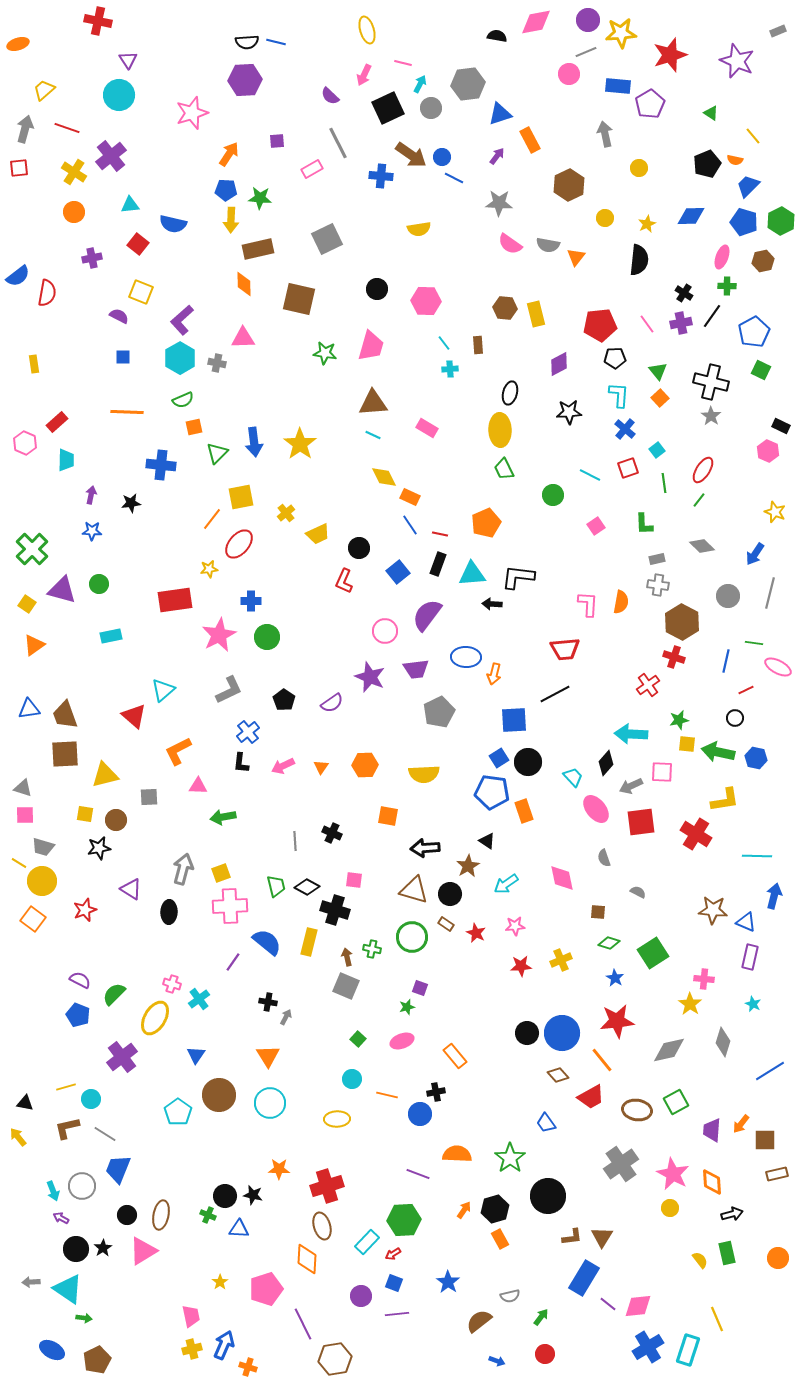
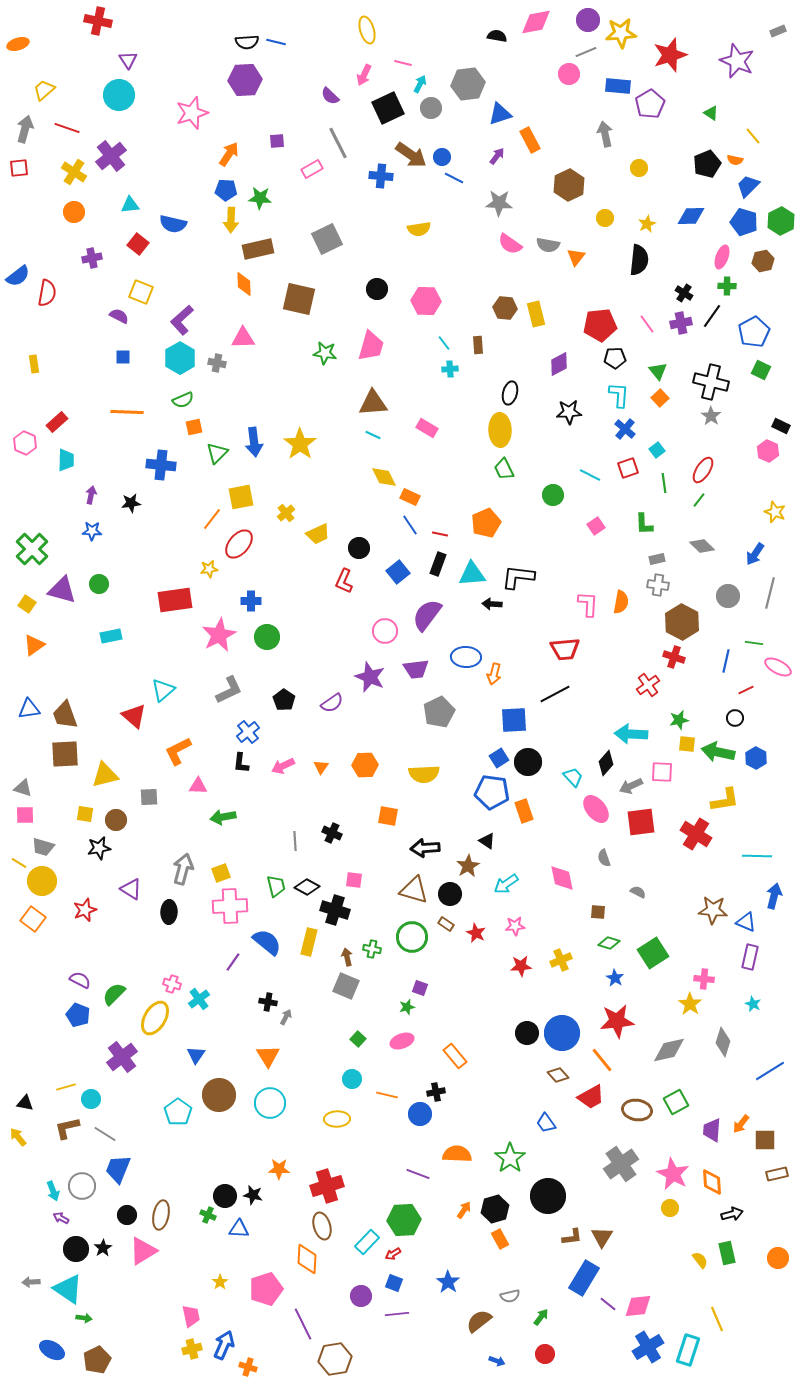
blue hexagon at (756, 758): rotated 15 degrees clockwise
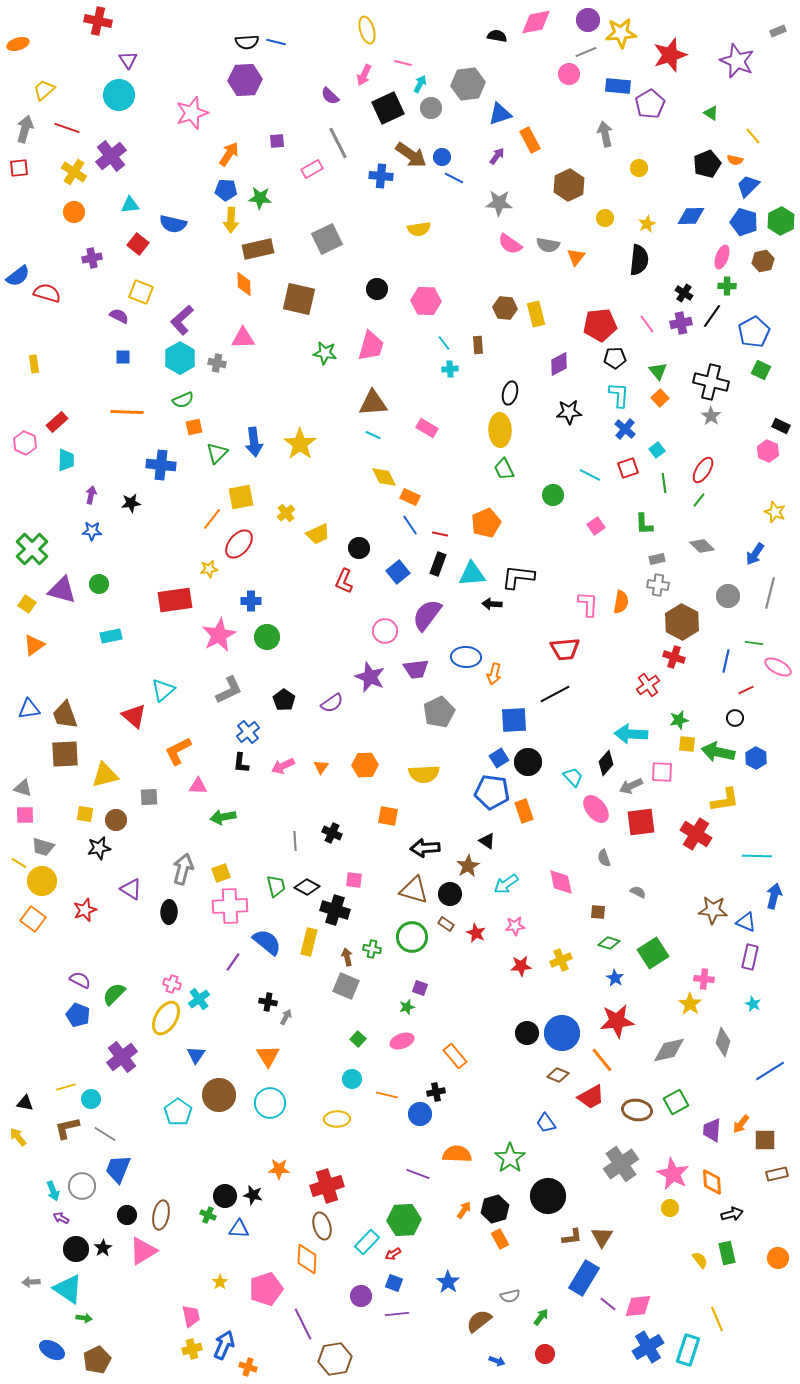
red semicircle at (47, 293): rotated 84 degrees counterclockwise
pink diamond at (562, 878): moved 1 px left, 4 px down
yellow ellipse at (155, 1018): moved 11 px right
brown diamond at (558, 1075): rotated 25 degrees counterclockwise
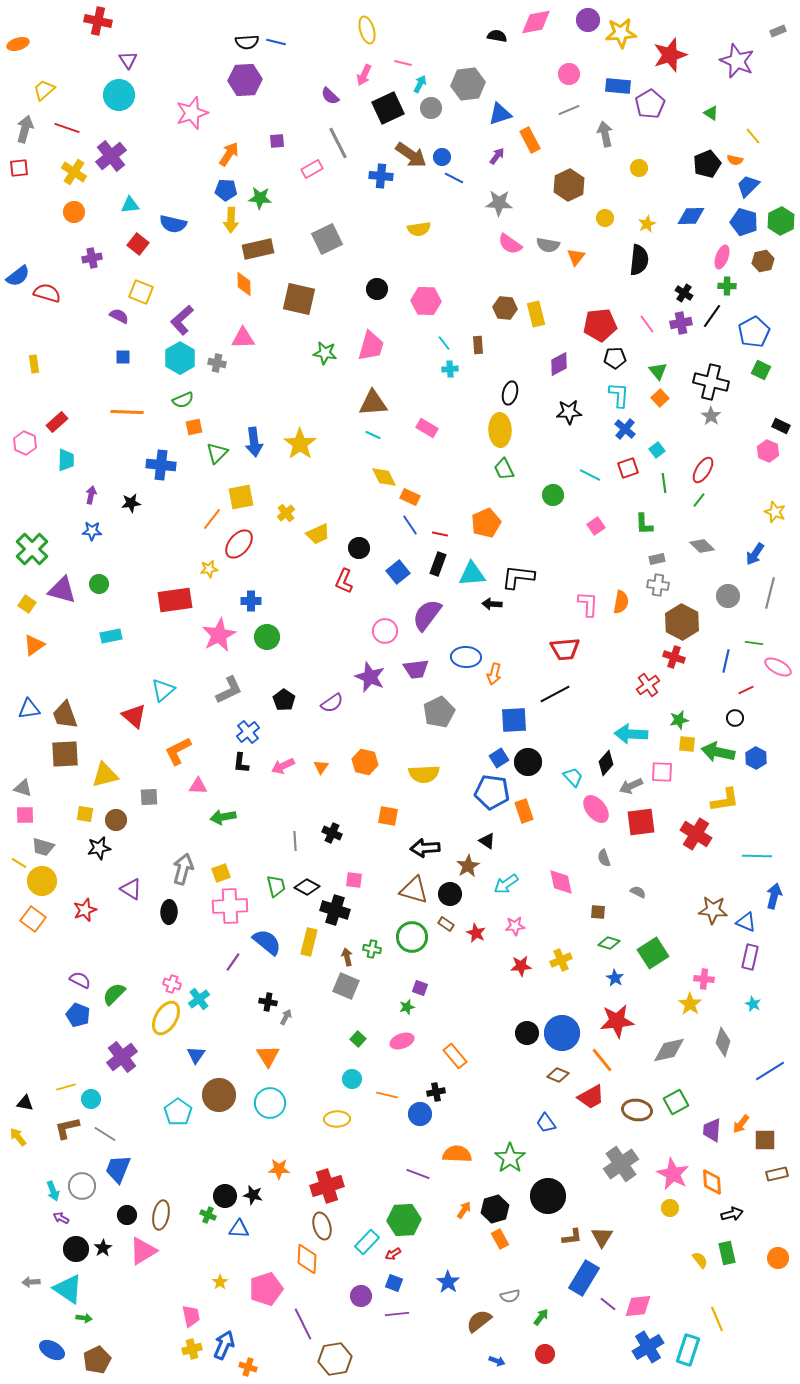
gray line at (586, 52): moved 17 px left, 58 px down
orange hexagon at (365, 765): moved 3 px up; rotated 15 degrees clockwise
